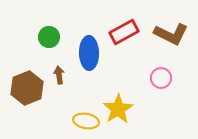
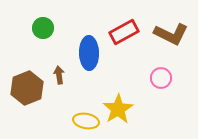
green circle: moved 6 px left, 9 px up
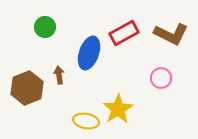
green circle: moved 2 px right, 1 px up
red rectangle: moved 1 px down
blue ellipse: rotated 20 degrees clockwise
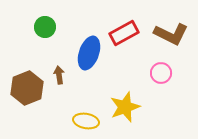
pink circle: moved 5 px up
yellow star: moved 7 px right, 2 px up; rotated 12 degrees clockwise
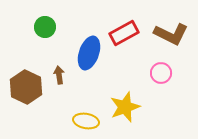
brown hexagon: moved 1 px left, 1 px up; rotated 12 degrees counterclockwise
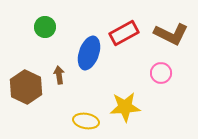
yellow star: rotated 16 degrees clockwise
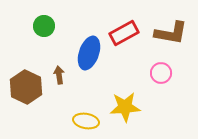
green circle: moved 1 px left, 1 px up
brown L-shape: moved 1 px up; rotated 16 degrees counterclockwise
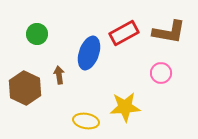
green circle: moved 7 px left, 8 px down
brown L-shape: moved 2 px left, 1 px up
brown hexagon: moved 1 px left, 1 px down
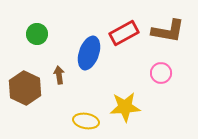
brown L-shape: moved 1 px left, 1 px up
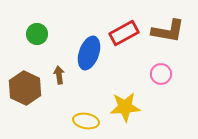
pink circle: moved 1 px down
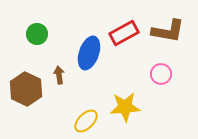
brown hexagon: moved 1 px right, 1 px down
yellow ellipse: rotated 55 degrees counterclockwise
